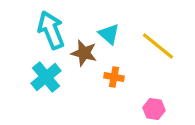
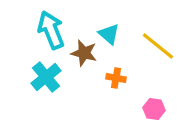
orange cross: moved 2 px right, 1 px down
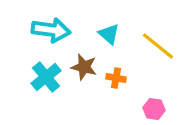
cyan arrow: rotated 120 degrees clockwise
brown star: moved 14 px down
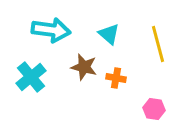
yellow line: moved 2 px up; rotated 36 degrees clockwise
cyan cross: moved 15 px left
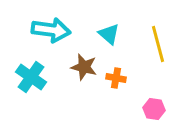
cyan cross: rotated 16 degrees counterclockwise
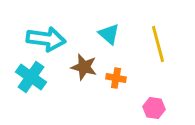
cyan arrow: moved 5 px left, 9 px down
pink hexagon: moved 1 px up
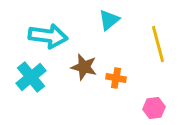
cyan triangle: moved 14 px up; rotated 40 degrees clockwise
cyan arrow: moved 2 px right, 3 px up
cyan cross: rotated 16 degrees clockwise
pink hexagon: rotated 15 degrees counterclockwise
